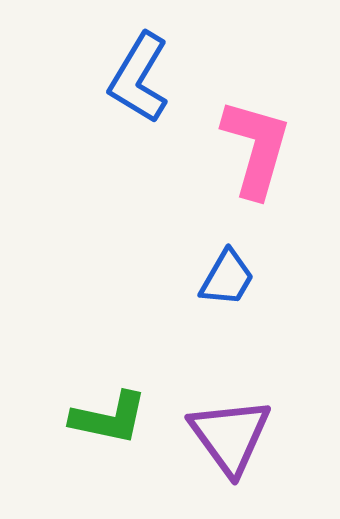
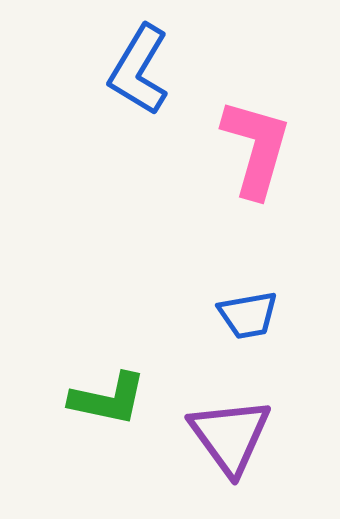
blue L-shape: moved 8 px up
blue trapezoid: moved 21 px right, 37 px down; rotated 50 degrees clockwise
green L-shape: moved 1 px left, 19 px up
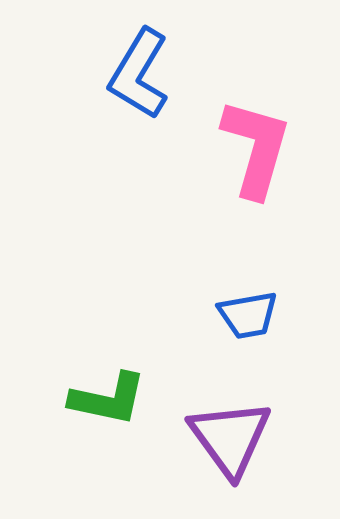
blue L-shape: moved 4 px down
purple triangle: moved 2 px down
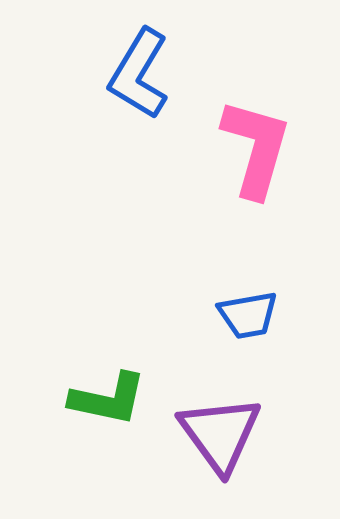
purple triangle: moved 10 px left, 4 px up
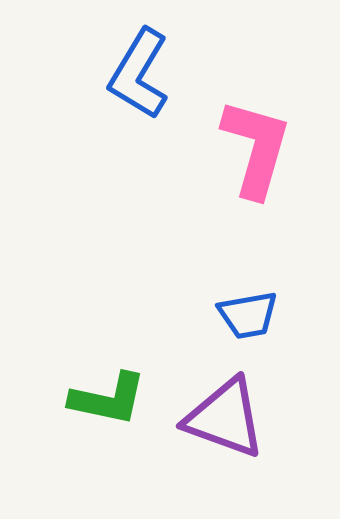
purple triangle: moved 5 px right, 16 px up; rotated 34 degrees counterclockwise
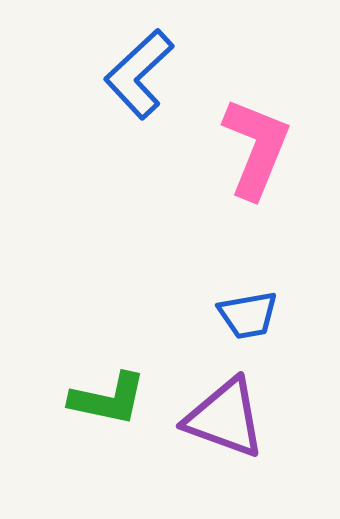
blue L-shape: rotated 16 degrees clockwise
pink L-shape: rotated 6 degrees clockwise
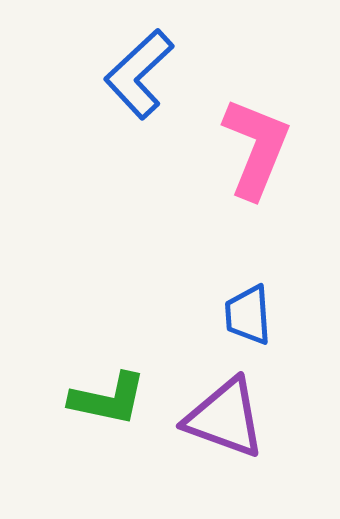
blue trapezoid: rotated 96 degrees clockwise
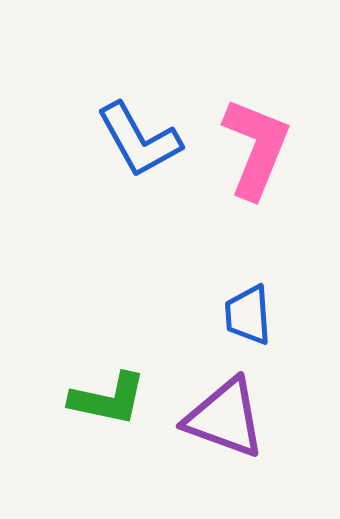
blue L-shape: moved 66 px down; rotated 76 degrees counterclockwise
